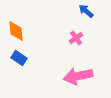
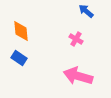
orange diamond: moved 5 px right
pink cross: moved 1 px down; rotated 24 degrees counterclockwise
pink arrow: rotated 28 degrees clockwise
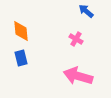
blue rectangle: moved 2 px right; rotated 42 degrees clockwise
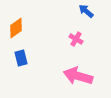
orange diamond: moved 5 px left, 3 px up; rotated 60 degrees clockwise
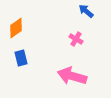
pink arrow: moved 6 px left
